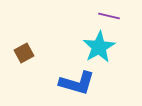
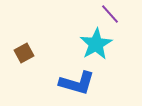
purple line: moved 1 px right, 2 px up; rotated 35 degrees clockwise
cyan star: moved 3 px left, 3 px up
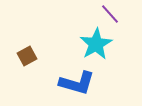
brown square: moved 3 px right, 3 px down
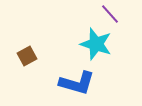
cyan star: rotated 24 degrees counterclockwise
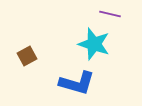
purple line: rotated 35 degrees counterclockwise
cyan star: moved 2 px left
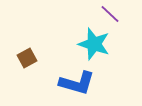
purple line: rotated 30 degrees clockwise
brown square: moved 2 px down
